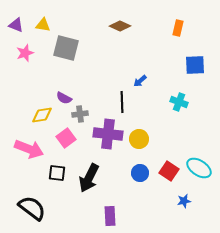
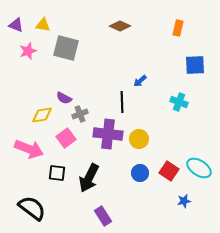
pink star: moved 3 px right, 2 px up
gray cross: rotated 14 degrees counterclockwise
purple rectangle: moved 7 px left; rotated 30 degrees counterclockwise
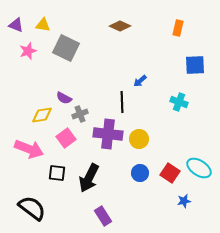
gray square: rotated 12 degrees clockwise
red square: moved 1 px right, 2 px down
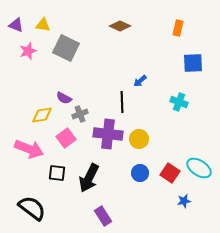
blue square: moved 2 px left, 2 px up
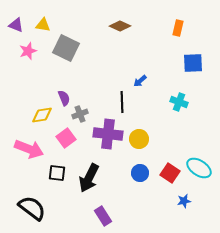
purple semicircle: rotated 140 degrees counterclockwise
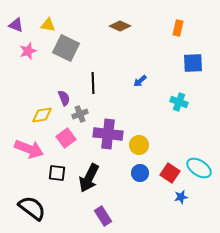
yellow triangle: moved 5 px right
black line: moved 29 px left, 19 px up
yellow circle: moved 6 px down
blue star: moved 3 px left, 4 px up
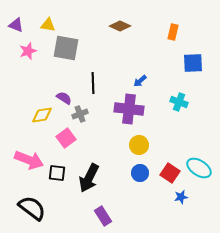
orange rectangle: moved 5 px left, 4 px down
gray square: rotated 16 degrees counterclockwise
purple semicircle: rotated 35 degrees counterclockwise
purple cross: moved 21 px right, 25 px up
pink arrow: moved 11 px down
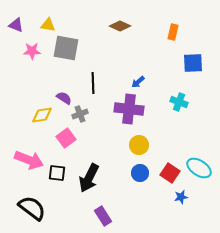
pink star: moved 4 px right; rotated 18 degrees clockwise
blue arrow: moved 2 px left, 1 px down
